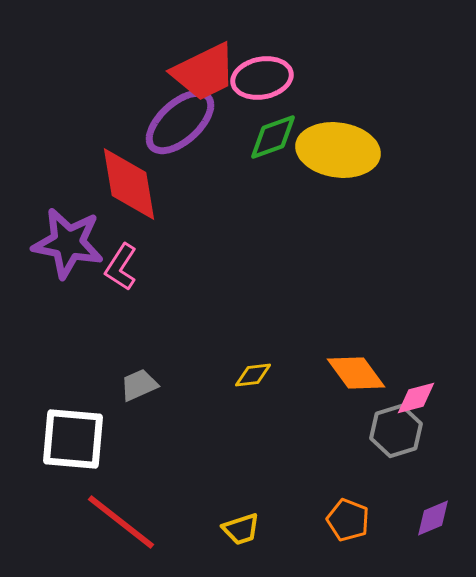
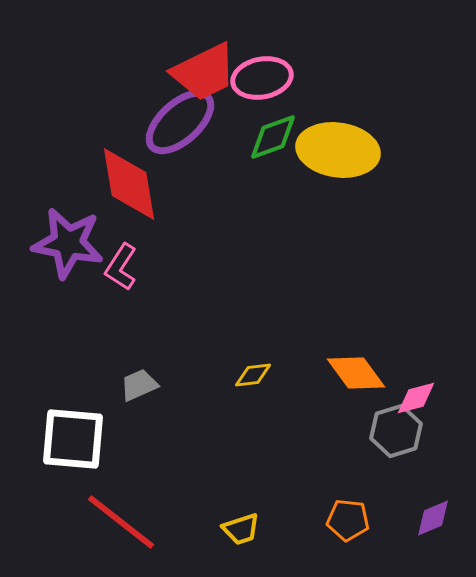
orange pentagon: rotated 15 degrees counterclockwise
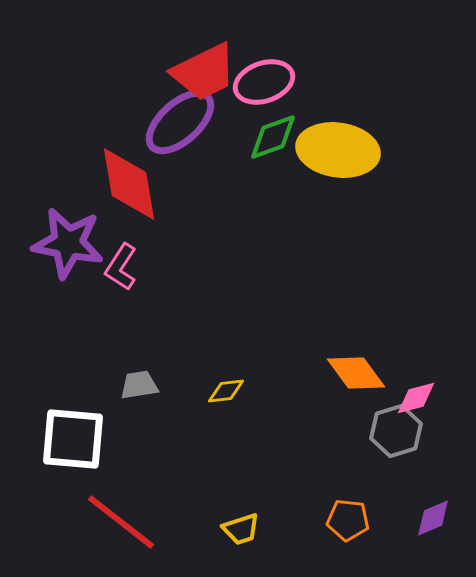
pink ellipse: moved 2 px right, 4 px down; rotated 8 degrees counterclockwise
yellow diamond: moved 27 px left, 16 px down
gray trapezoid: rotated 15 degrees clockwise
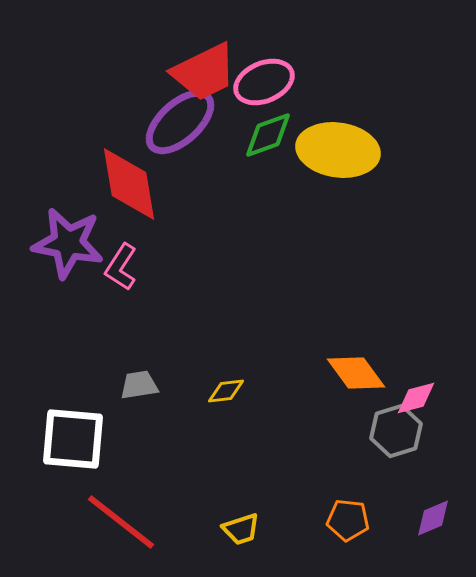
pink ellipse: rotated 4 degrees counterclockwise
green diamond: moved 5 px left, 2 px up
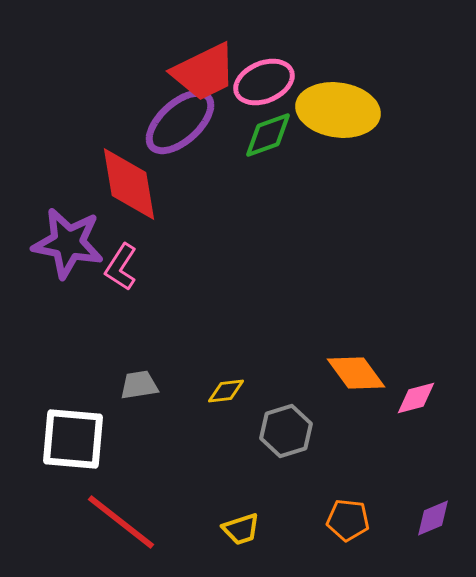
yellow ellipse: moved 40 px up
gray hexagon: moved 110 px left
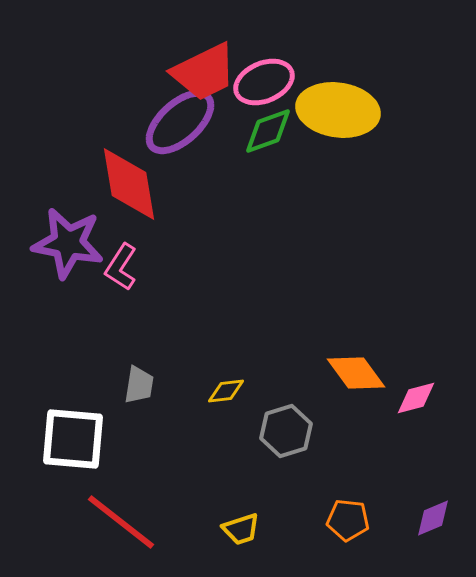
green diamond: moved 4 px up
gray trapezoid: rotated 108 degrees clockwise
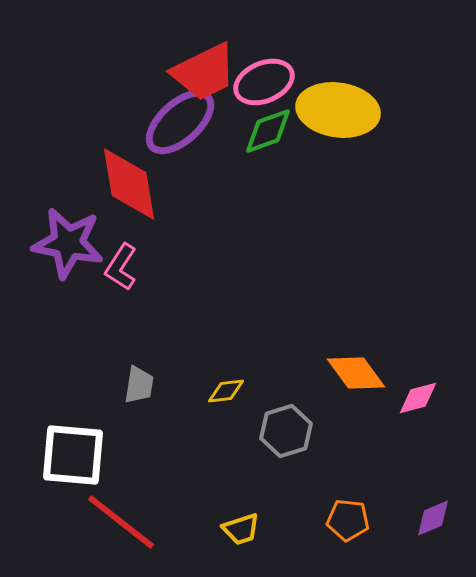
pink diamond: moved 2 px right
white square: moved 16 px down
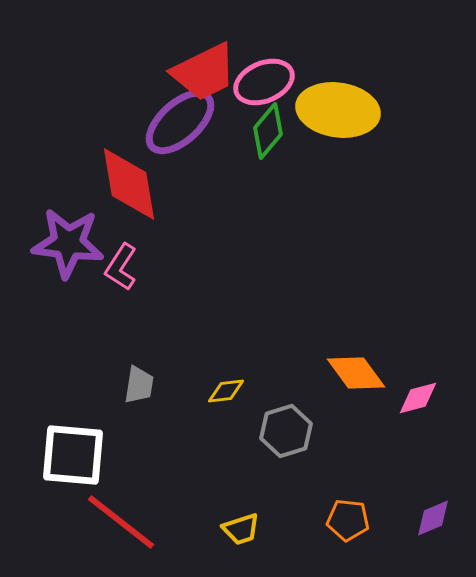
green diamond: rotated 30 degrees counterclockwise
purple star: rotated 4 degrees counterclockwise
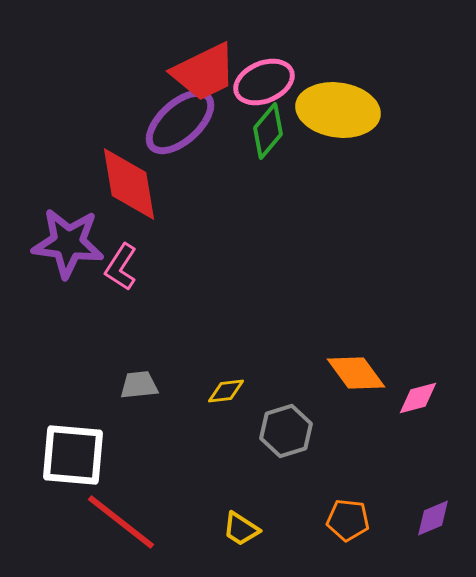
gray trapezoid: rotated 105 degrees counterclockwise
yellow trapezoid: rotated 51 degrees clockwise
